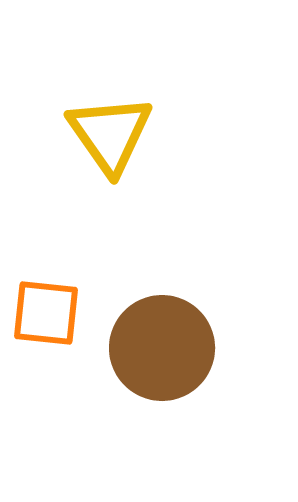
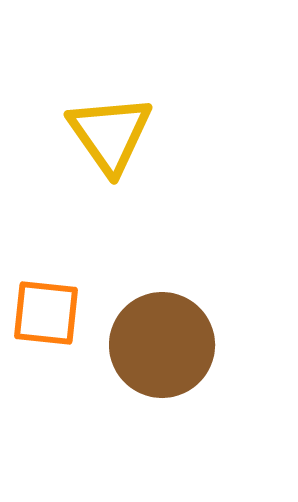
brown circle: moved 3 px up
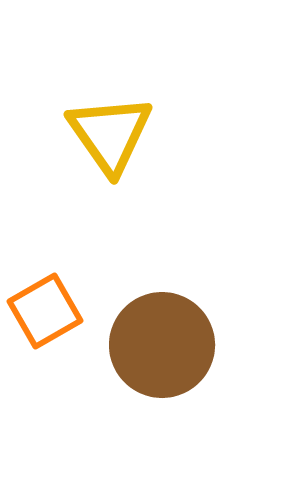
orange square: moved 1 px left, 2 px up; rotated 36 degrees counterclockwise
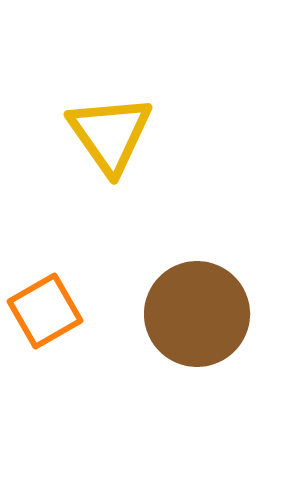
brown circle: moved 35 px right, 31 px up
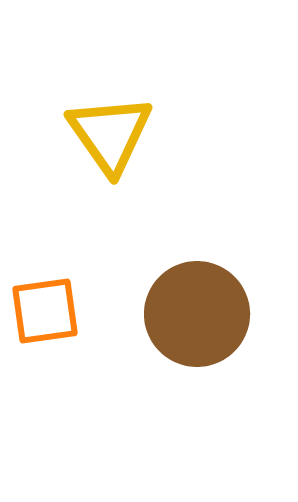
orange square: rotated 22 degrees clockwise
